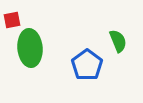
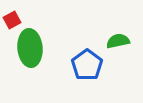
red square: rotated 18 degrees counterclockwise
green semicircle: rotated 80 degrees counterclockwise
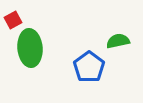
red square: moved 1 px right
blue pentagon: moved 2 px right, 2 px down
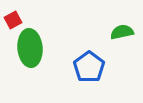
green semicircle: moved 4 px right, 9 px up
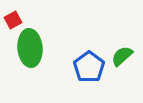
green semicircle: moved 24 px down; rotated 30 degrees counterclockwise
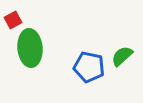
blue pentagon: rotated 24 degrees counterclockwise
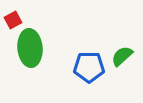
blue pentagon: rotated 12 degrees counterclockwise
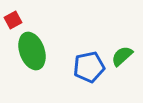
green ellipse: moved 2 px right, 3 px down; rotated 15 degrees counterclockwise
blue pentagon: rotated 12 degrees counterclockwise
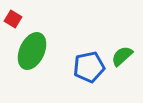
red square: moved 1 px up; rotated 30 degrees counterclockwise
green ellipse: rotated 45 degrees clockwise
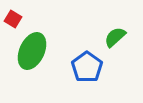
green semicircle: moved 7 px left, 19 px up
blue pentagon: moved 2 px left; rotated 24 degrees counterclockwise
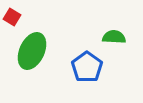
red square: moved 1 px left, 2 px up
green semicircle: moved 1 px left; rotated 45 degrees clockwise
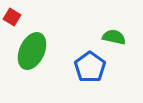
green semicircle: rotated 10 degrees clockwise
blue pentagon: moved 3 px right
